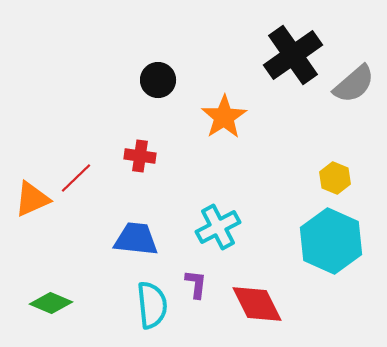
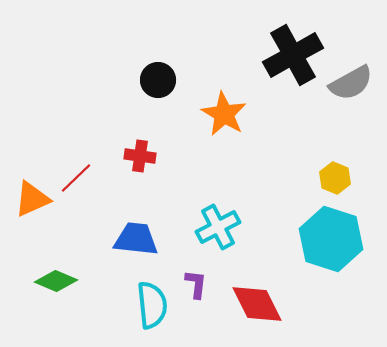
black cross: rotated 6 degrees clockwise
gray semicircle: moved 3 px left, 1 px up; rotated 12 degrees clockwise
orange star: moved 3 px up; rotated 9 degrees counterclockwise
cyan hexagon: moved 2 px up; rotated 6 degrees counterclockwise
green diamond: moved 5 px right, 22 px up
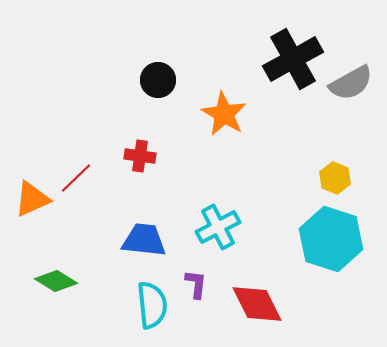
black cross: moved 4 px down
blue trapezoid: moved 8 px right, 1 px down
green diamond: rotated 9 degrees clockwise
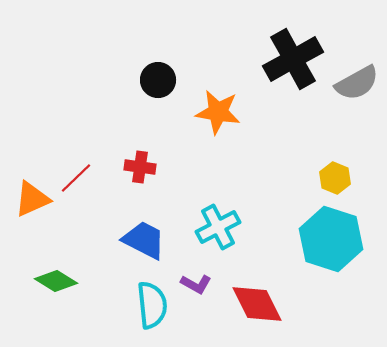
gray semicircle: moved 6 px right
orange star: moved 6 px left, 2 px up; rotated 21 degrees counterclockwise
red cross: moved 11 px down
blue trapezoid: rotated 21 degrees clockwise
purple L-shape: rotated 112 degrees clockwise
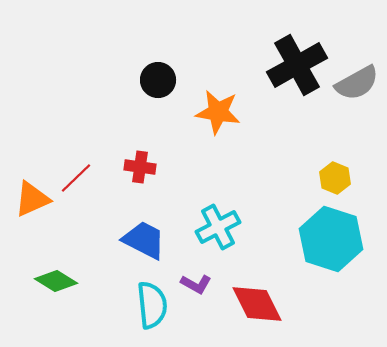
black cross: moved 4 px right, 6 px down
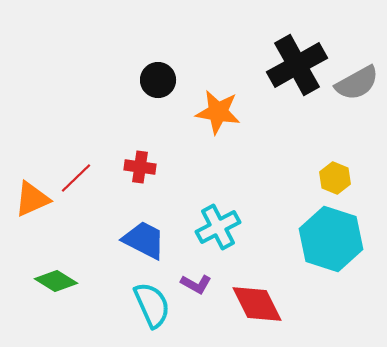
cyan semicircle: rotated 18 degrees counterclockwise
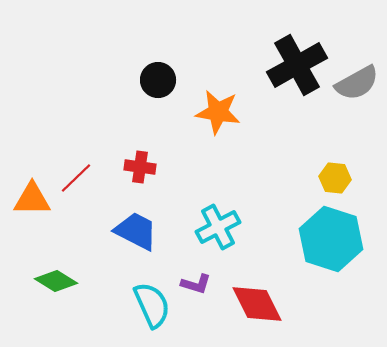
yellow hexagon: rotated 16 degrees counterclockwise
orange triangle: rotated 24 degrees clockwise
blue trapezoid: moved 8 px left, 9 px up
purple L-shape: rotated 12 degrees counterclockwise
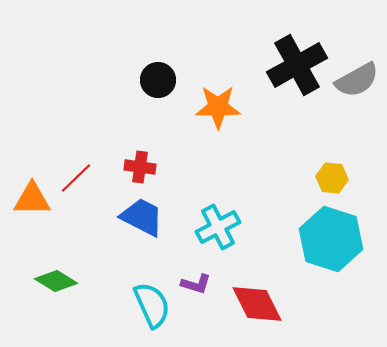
gray semicircle: moved 3 px up
orange star: moved 5 px up; rotated 9 degrees counterclockwise
yellow hexagon: moved 3 px left
blue trapezoid: moved 6 px right, 14 px up
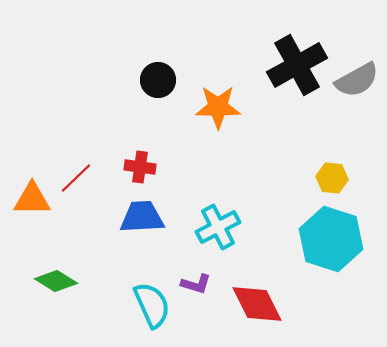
blue trapezoid: rotated 30 degrees counterclockwise
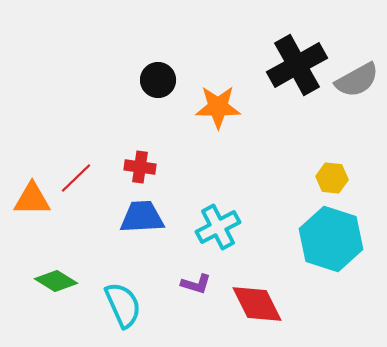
cyan semicircle: moved 29 px left
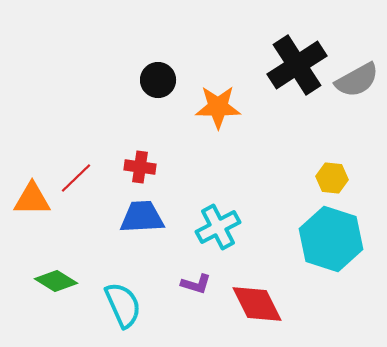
black cross: rotated 4 degrees counterclockwise
